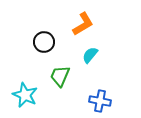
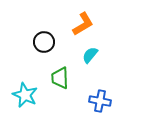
green trapezoid: moved 2 px down; rotated 25 degrees counterclockwise
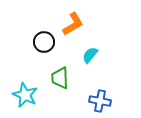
orange L-shape: moved 10 px left
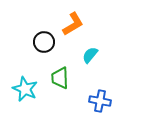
cyan star: moved 6 px up
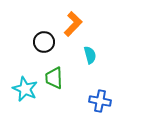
orange L-shape: rotated 15 degrees counterclockwise
cyan semicircle: rotated 126 degrees clockwise
green trapezoid: moved 6 px left
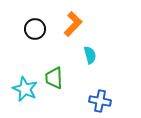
black circle: moved 9 px left, 13 px up
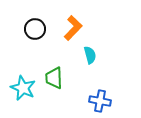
orange L-shape: moved 4 px down
cyan star: moved 2 px left, 1 px up
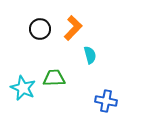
black circle: moved 5 px right
green trapezoid: rotated 90 degrees clockwise
blue cross: moved 6 px right
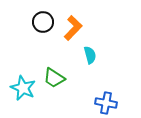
black circle: moved 3 px right, 7 px up
green trapezoid: rotated 145 degrees counterclockwise
blue cross: moved 2 px down
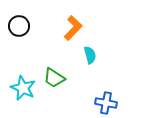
black circle: moved 24 px left, 4 px down
